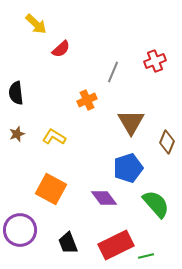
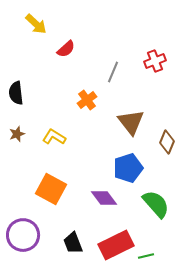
red semicircle: moved 5 px right
orange cross: rotated 12 degrees counterclockwise
brown triangle: rotated 8 degrees counterclockwise
purple circle: moved 3 px right, 5 px down
black trapezoid: moved 5 px right
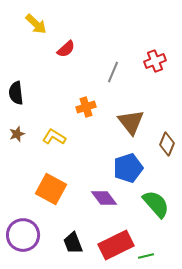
orange cross: moved 1 px left, 7 px down; rotated 18 degrees clockwise
brown diamond: moved 2 px down
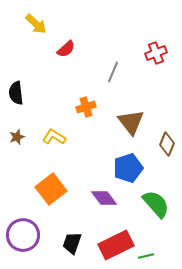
red cross: moved 1 px right, 8 px up
brown star: moved 3 px down
orange square: rotated 24 degrees clockwise
black trapezoid: moved 1 px left; rotated 40 degrees clockwise
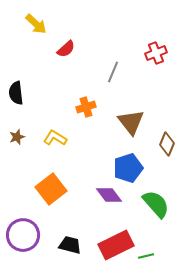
yellow L-shape: moved 1 px right, 1 px down
purple diamond: moved 5 px right, 3 px up
black trapezoid: moved 2 px left, 2 px down; rotated 85 degrees clockwise
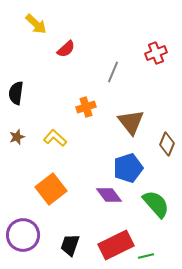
black semicircle: rotated 15 degrees clockwise
yellow L-shape: rotated 10 degrees clockwise
black trapezoid: rotated 85 degrees counterclockwise
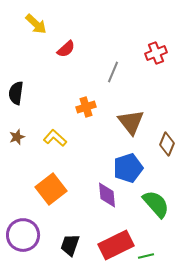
purple diamond: moved 2 px left; rotated 32 degrees clockwise
